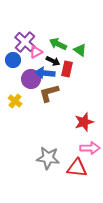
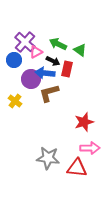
blue circle: moved 1 px right
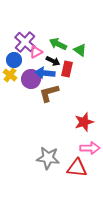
yellow cross: moved 5 px left, 26 px up
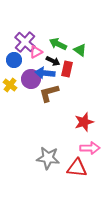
yellow cross: moved 10 px down
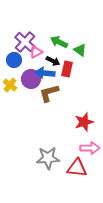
green arrow: moved 1 px right, 2 px up
gray star: rotated 10 degrees counterclockwise
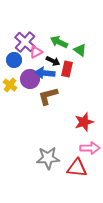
purple circle: moved 1 px left
brown L-shape: moved 1 px left, 3 px down
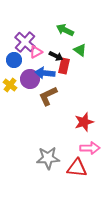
green arrow: moved 6 px right, 12 px up
black arrow: moved 3 px right, 5 px up
red rectangle: moved 3 px left, 3 px up
brown L-shape: rotated 10 degrees counterclockwise
